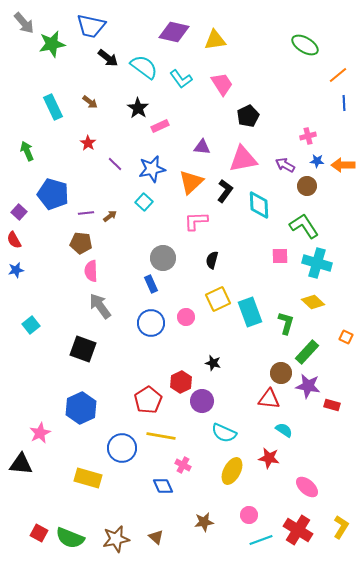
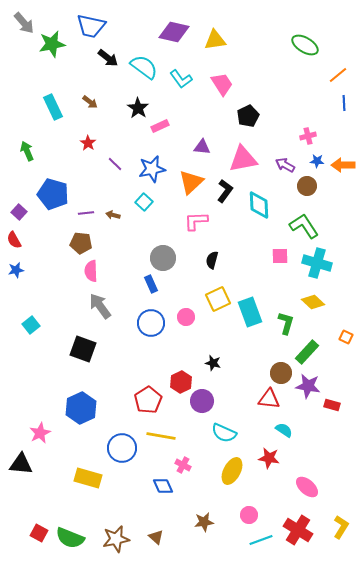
brown arrow at (110, 216): moved 3 px right, 1 px up; rotated 128 degrees counterclockwise
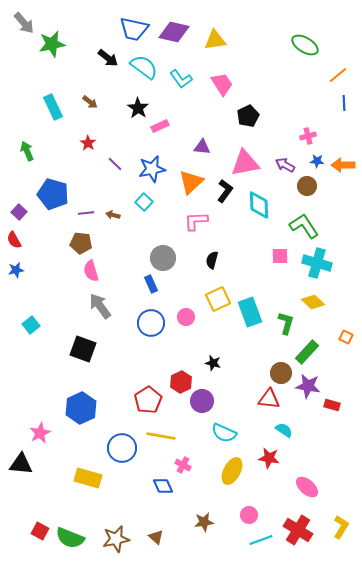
blue trapezoid at (91, 26): moved 43 px right, 3 px down
pink triangle at (243, 159): moved 2 px right, 4 px down
pink semicircle at (91, 271): rotated 15 degrees counterclockwise
red square at (39, 533): moved 1 px right, 2 px up
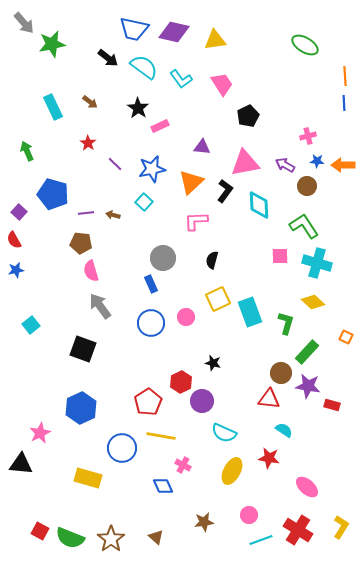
orange line at (338, 75): moved 7 px right, 1 px down; rotated 54 degrees counterclockwise
red pentagon at (148, 400): moved 2 px down
brown star at (116, 539): moved 5 px left; rotated 24 degrees counterclockwise
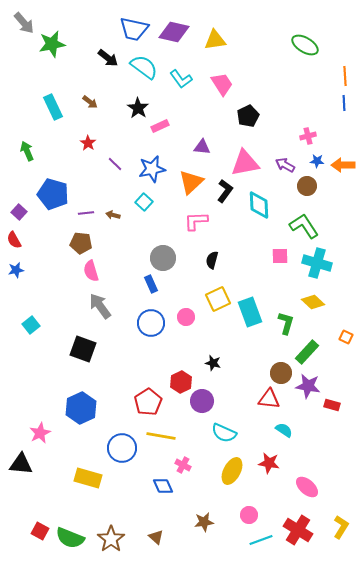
red star at (269, 458): moved 5 px down
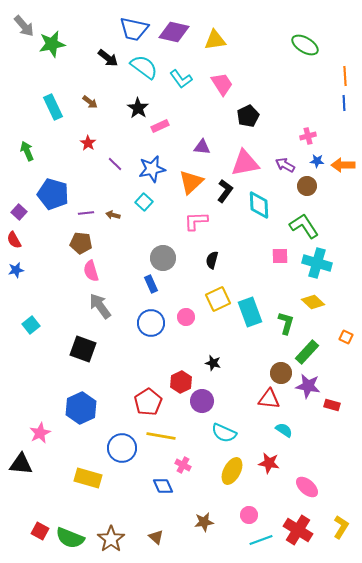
gray arrow at (24, 23): moved 3 px down
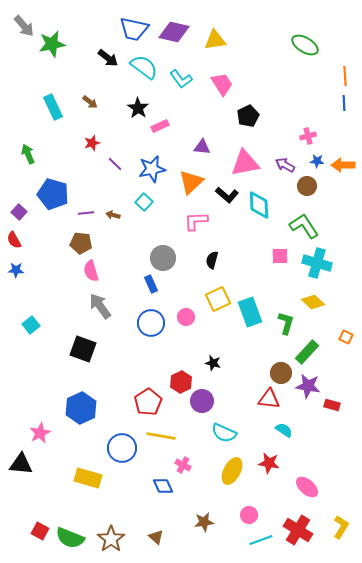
red star at (88, 143): moved 4 px right; rotated 21 degrees clockwise
green arrow at (27, 151): moved 1 px right, 3 px down
black L-shape at (225, 191): moved 2 px right, 4 px down; rotated 95 degrees clockwise
blue star at (16, 270): rotated 14 degrees clockwise
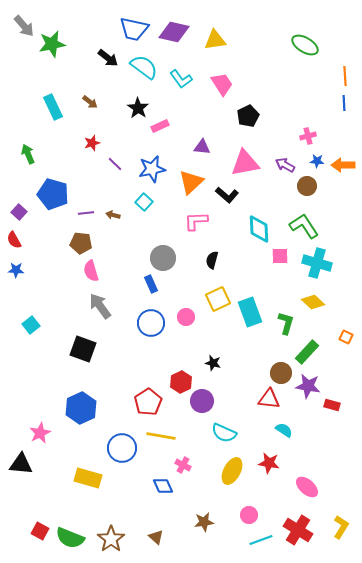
cyan diamond at (259, 205): moved 24 px down
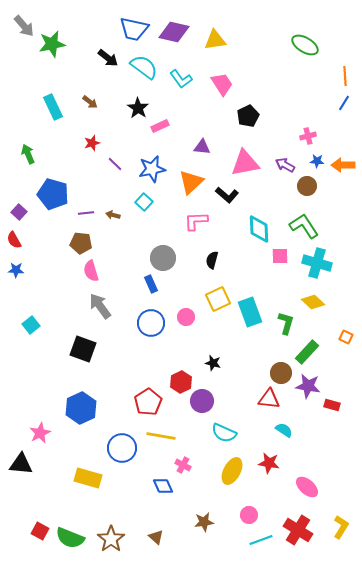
blue line at (344, 103): rotated 35 degrees clockwise
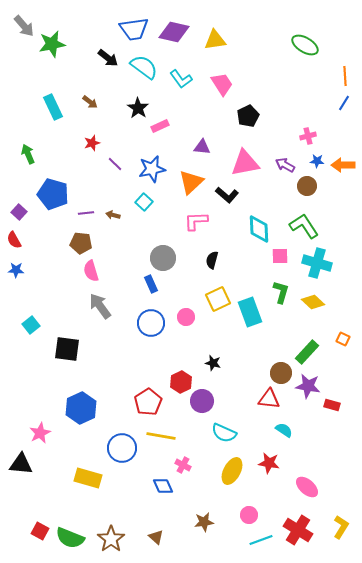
blue trapezoid at (134, 29): rotated 20 degrees counterclockwise
green L-shape at (286, 323): moved 5 px left, 31 px up
orange square at (346, 337): moved 3 px left, 2 px down
black square at (83, 349): moved 16 px left; rotated 12 degrees counterclockwise
